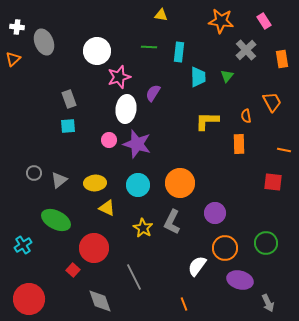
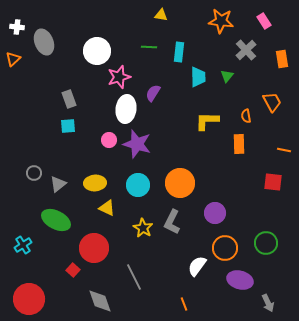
gray triangle at (59, 180): moved 1 px left, 4 px down
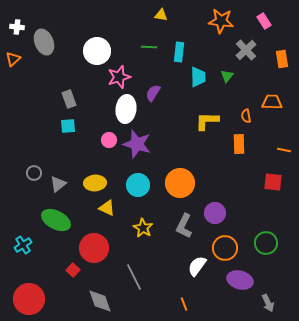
orange trapezoid at (272, 102): rotated 60 degrees counterclockwise
gray L-shape at (172, 222): moved 12 px right, 4 px down
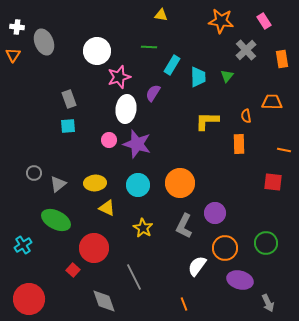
cyan rectangle at (179, 52): moved 7 px left, 13 px down; rotated 24 degrees clockwise
orange triangle at (13, 59): moved 4 px up; rotated 14 degrees counterclockwise
gray diamond at (100, 301): moved 4 px right
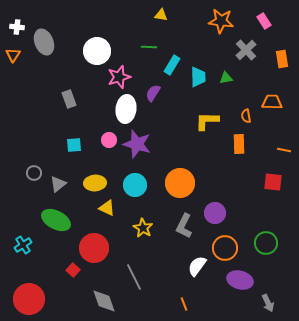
green triangle at (227, 76): moved 1 px left, 2 px down; rotated 40 degrees clockwise
cyan square at (68, 126): moved 6 px right, 19 px down
cyan circle at (138, 185): moved 3 px left
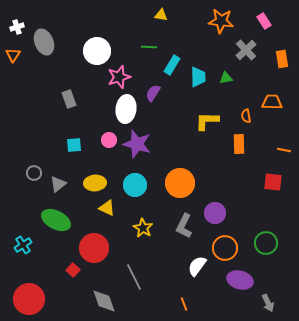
white cross at (17, 27): rotated 24 degrees counterclockwise
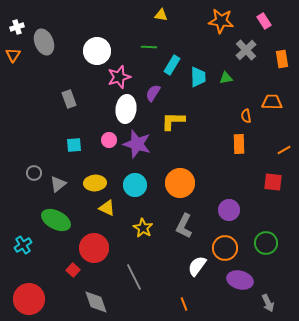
yellow L-shape at (207, 121): moved 34 px left
orange line at (284, 150): rotated 40 degrees counterclockwise
purple circle at (215, 213): moved 14 px right, 3 px up
gray diamond at (104, 301): moved 8 px left, 1 px down
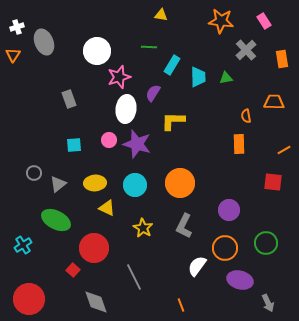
orange trapezoid at (272, 102): moved 2 px right
orange line at (184, 304): moved 3 px left, 1 px down
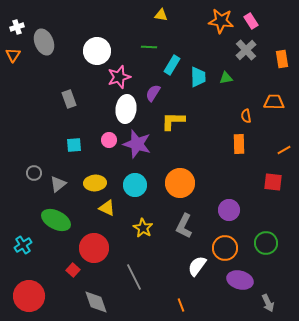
pink rectangle at (264, 21): moved 13 px left
red circle at (29, 299): moved 3 px up
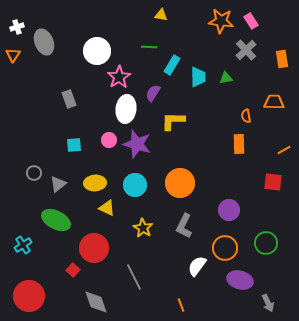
pink star at (119, 77): rotated 15 degrees counterclockwise
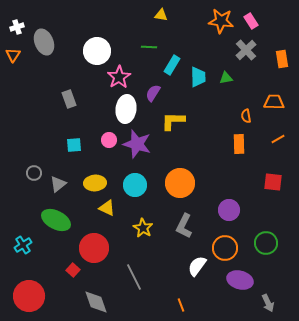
orange line at (284, 150): moved 6 px left, 11 px up
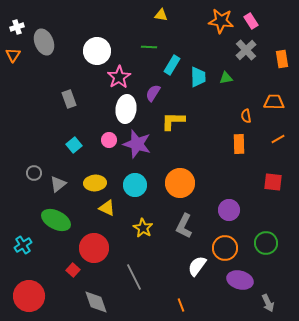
cyan square at (74, 145): rotated 35 degrees counterclockwise
